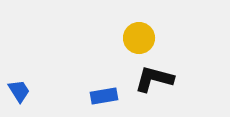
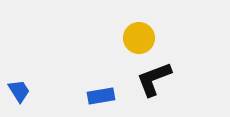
black L-shape: rotated 36 degrees counterclockwise
blue rectangle: moved 3 px left
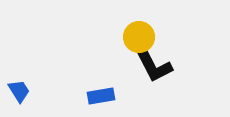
yellow circle: moved 1 px up
black L-shape: moved 13 px up; rotated 96 degrees counterclockwise
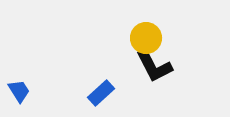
yellow circle: moved 7 px right, 1 px down
blue rectangle: moved 3 px up; rotated 32 degrees counterclockwise
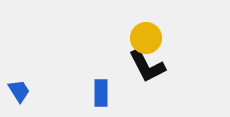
black L-shape: moved 7 px left
blue rectangle: rotated 48 degrees counterclockwise
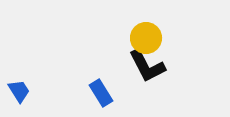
blue rectangle: rotated 32 degrees counterclockwise
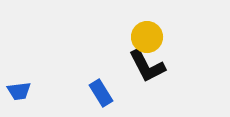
yellow circle: moved 1 px right, 1 px up
blue trapezoid: rotated 115 degrees clockwise
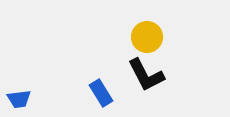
black L-shape: moved 1 px left, 9 px down
blue trapezoid: moved 8 px down
